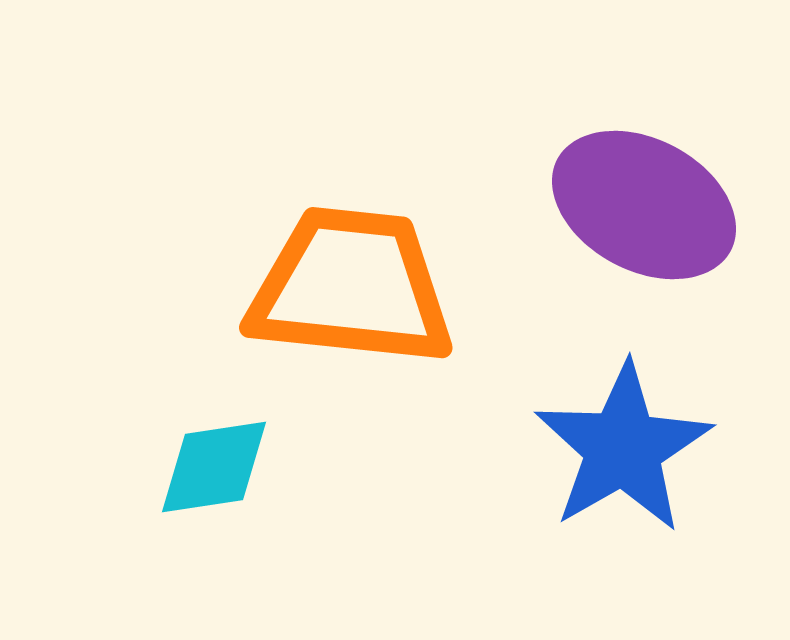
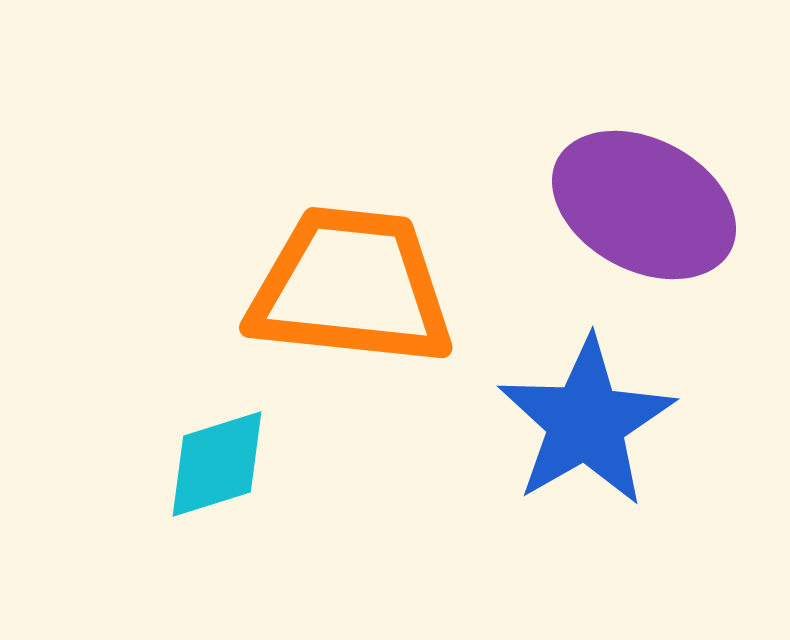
blue star: moved 37 px left, 26 px up
cyan diamond: moved 3 px right, 3 px up; rotated 9 degrees counterclockwise
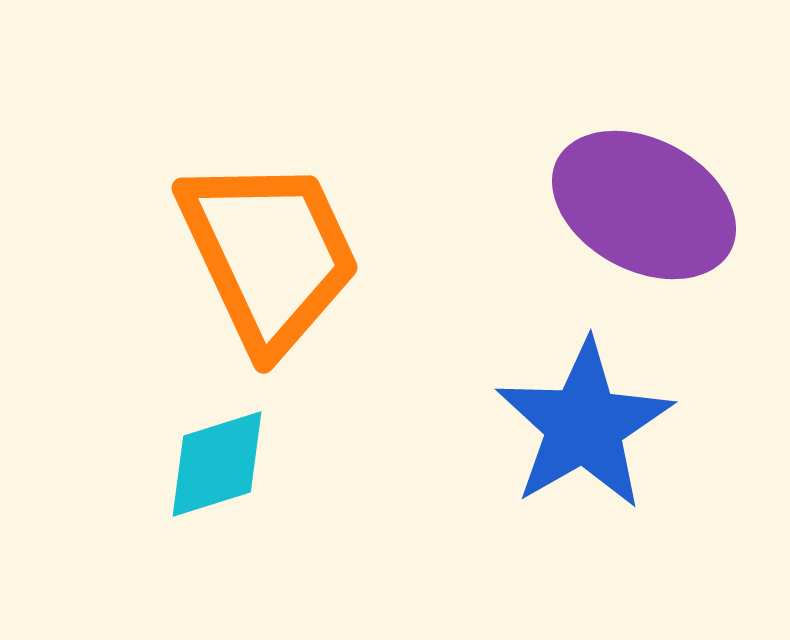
orange trapezoid: moved 82 px left, 33 px up; rotated 59 degrees clockwise
blue star: moved 2 px left, 3 px down
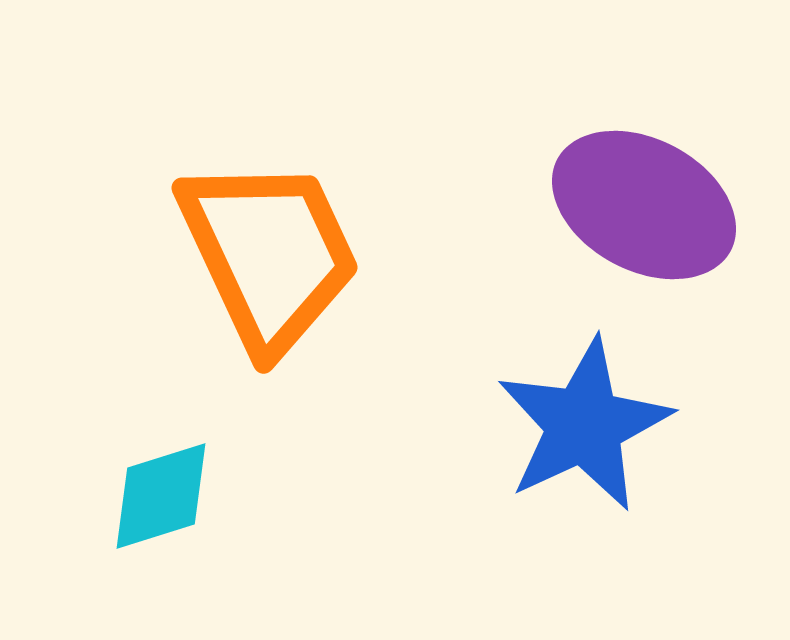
blue star: rotated 5 degrees clockwise
cyan diamond: moved 56 px left, 32 px down
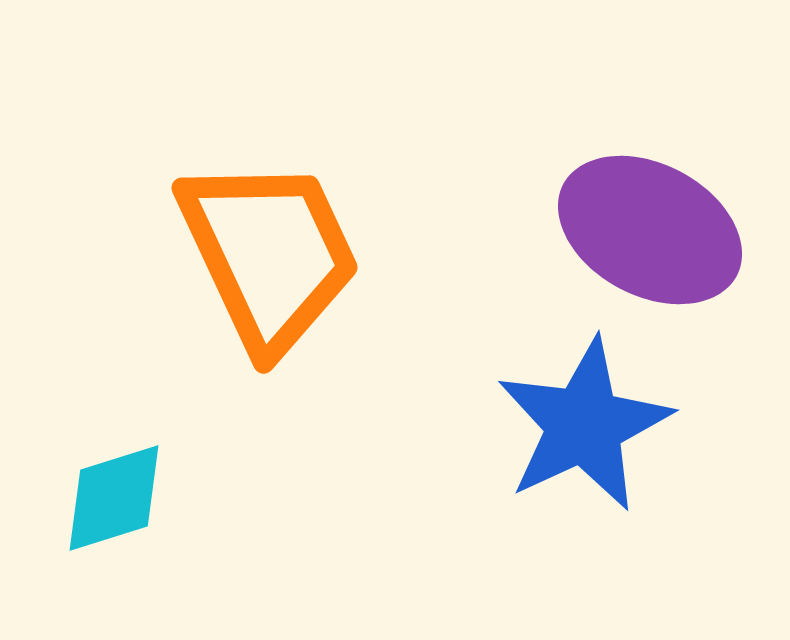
purple ellipse: moved 6 px right, 25 px down
cyan diamond: moved 47 px left, 2 px down
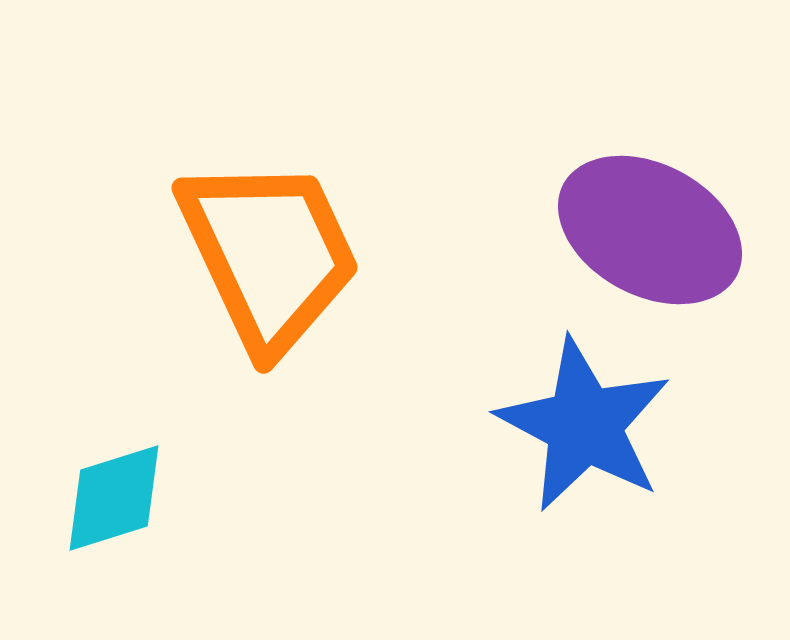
blue star: rotated 19 degrees counterclockwise
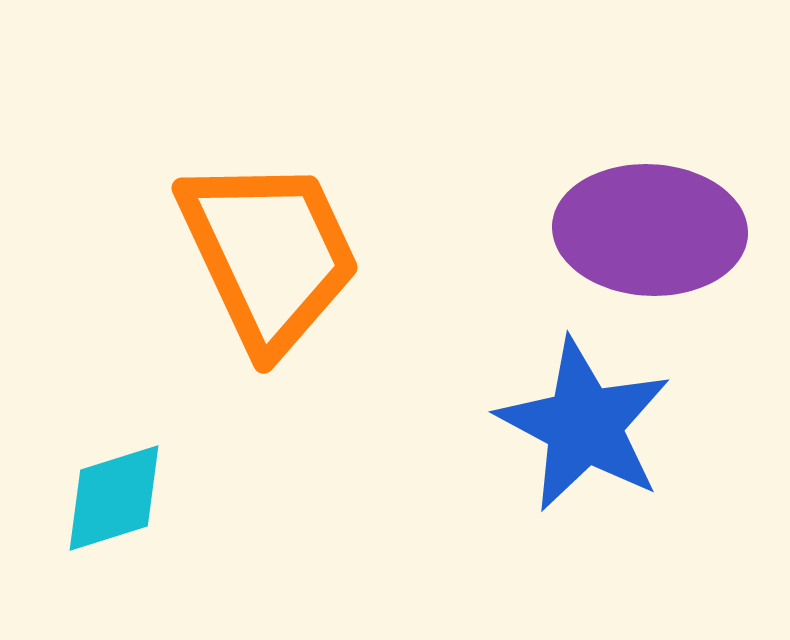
purple ellipse: rotated 25 degrees counterclockwise
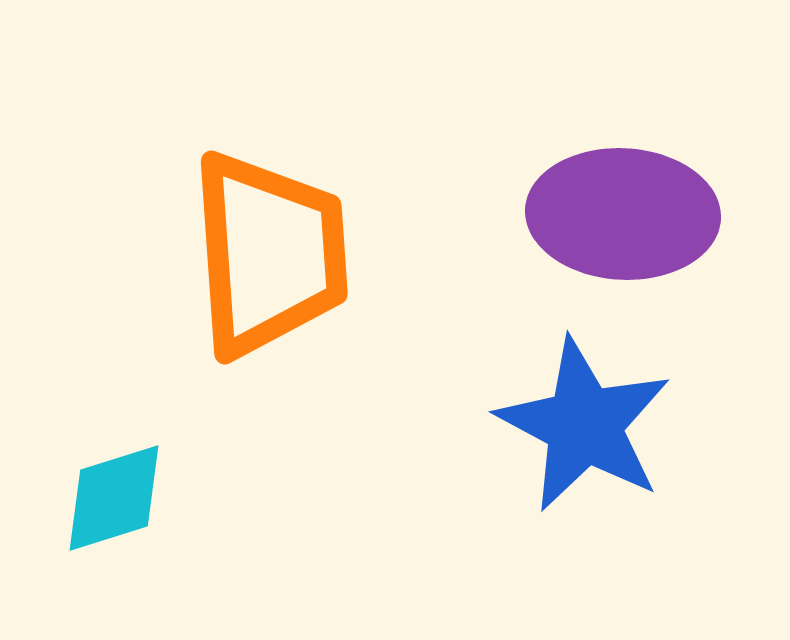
purple ellipse: moved 27 px left, 16 px up
orange trapezoid: rotated 21 degrees clockwise
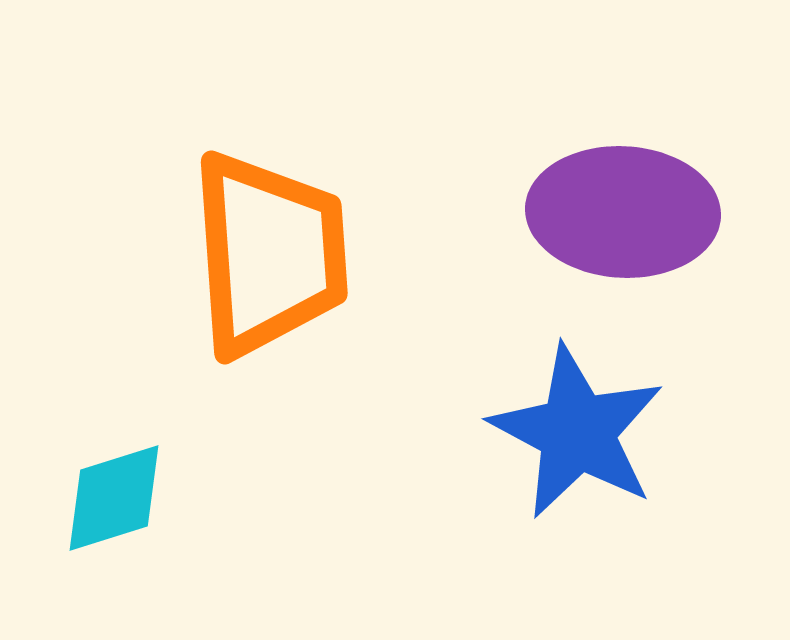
purple ellipse: moved 2 px up
blue star: moved 7 px left, 7 px down
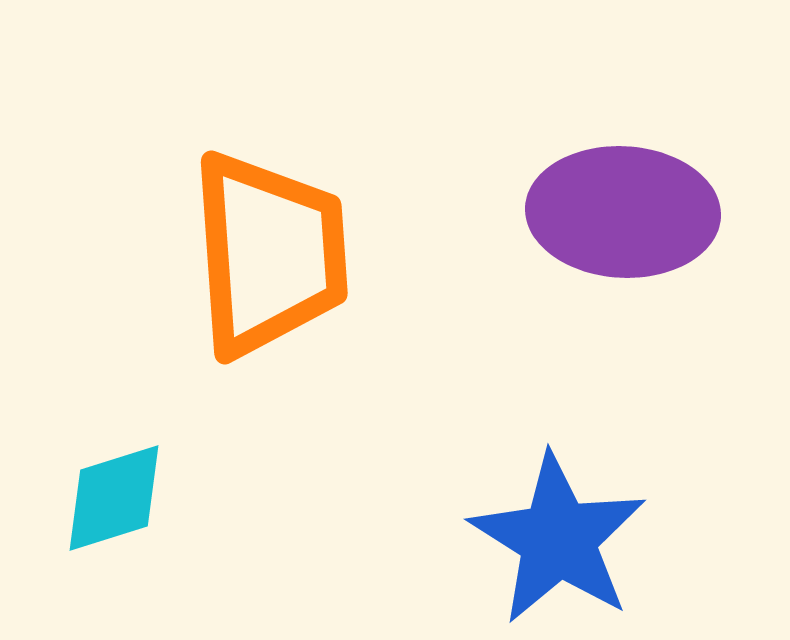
blue star: moved 19 px left, 107 px down; rotated 4 degrees clockwise
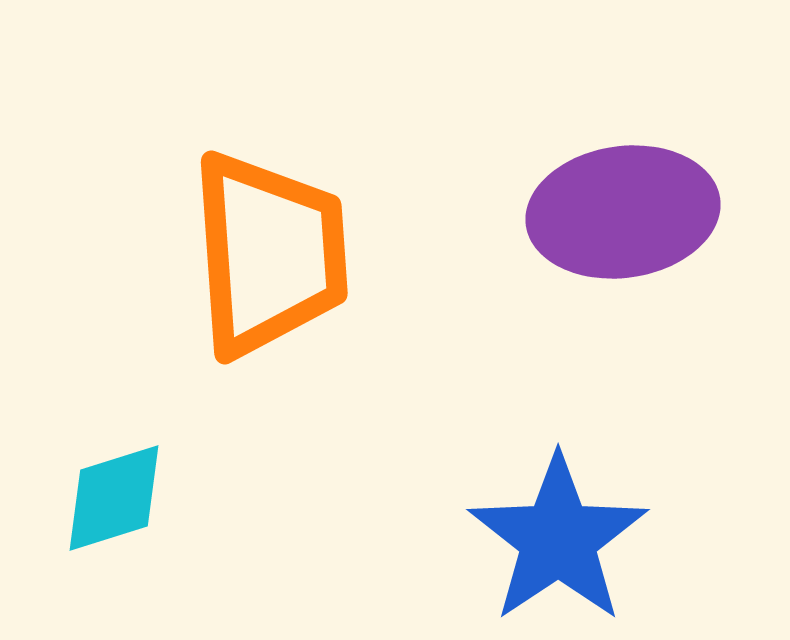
purple ellipse: rotated 11 degrees counterclockwise
blue star: rotated 6 degrees clockwise
